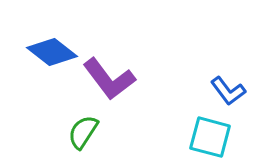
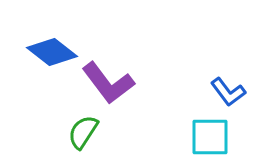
purple L-shape: moved 1 px left, 4 px down
blue L-shape: moved 1 px down
cyan square: rotated 15 degrees counterclockwise
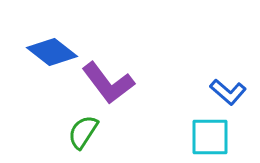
blue L-shape: rotated 12 degrees counterclockwise
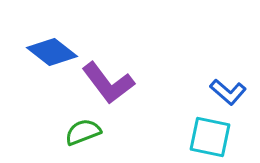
green semicircle: rotated 36 degrees clockwise
cyan square: rotated 12 degrees clockwise
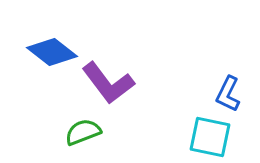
blue L-shape: moved 2 px down; rotated 75 degrees clockwise
